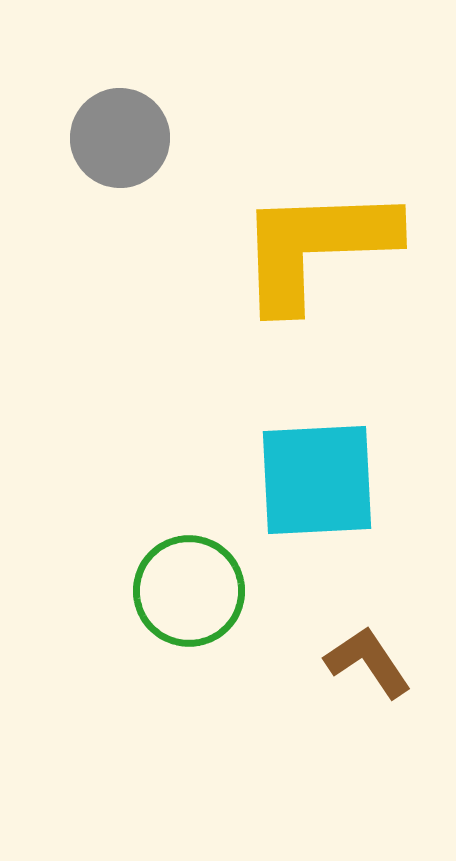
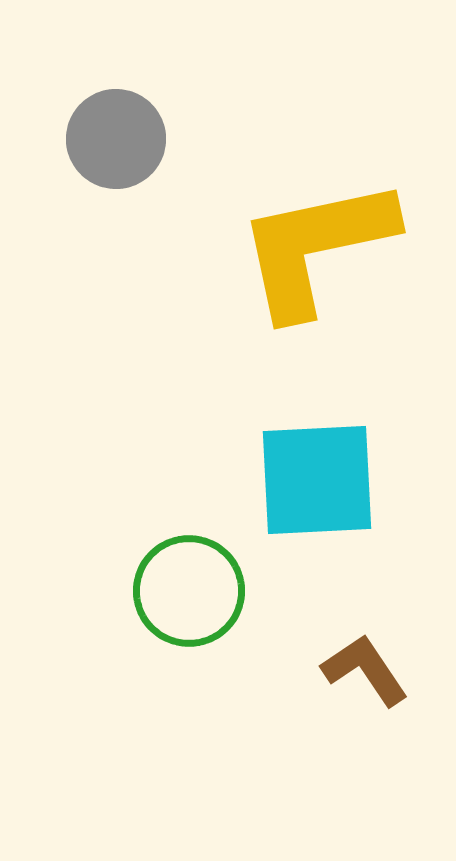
gray circle: moved 4 px left, 1 px down
yellow L-shape: rotated 10 degrees counterclockwise
brown L-shape: moved 3 px left, 8 px down
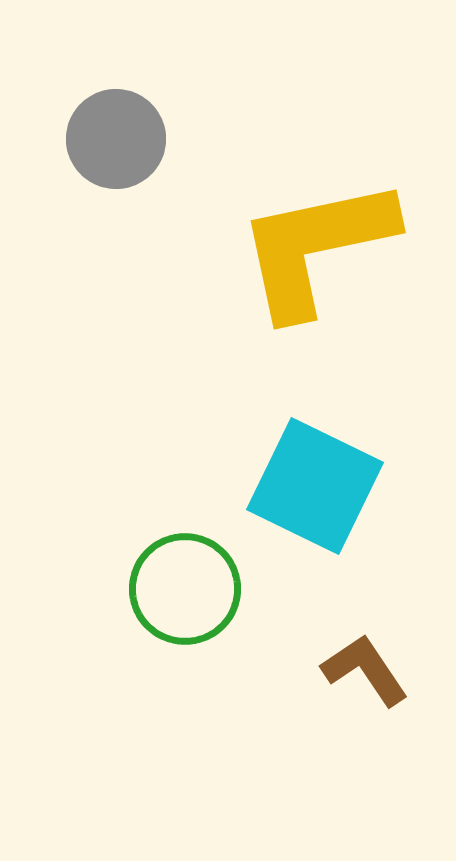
cyan square: moved 2 px left, 6 px down; rotated 29 degrees clockwise
green circle: moved 4 px left, 2 px up
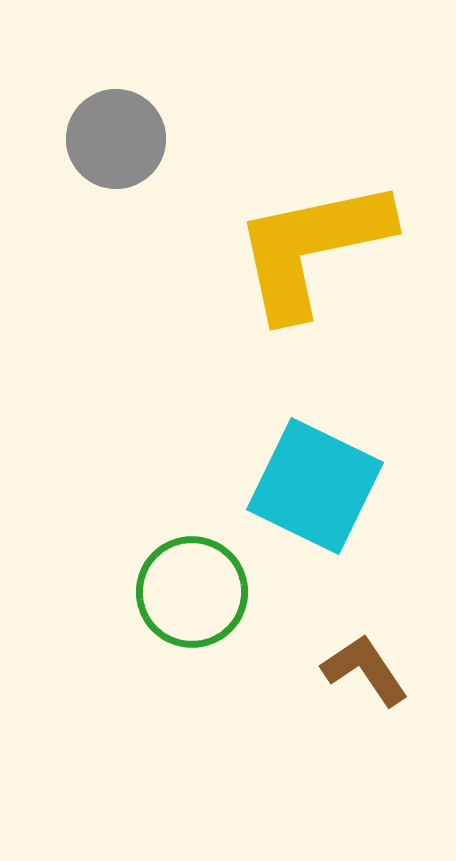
yellow L-shape: moved 4 px left, 1 px down
green circle: moved 7 px right, 3 px down
